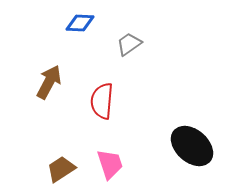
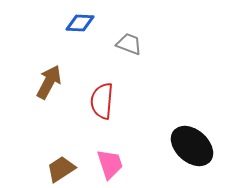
gray trapezoid: rotated 56 degrees clockwise
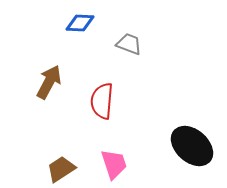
pink trapezoid: moved 4 px right
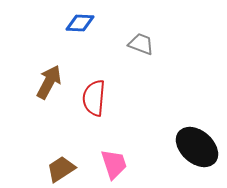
gray trapezoid: moved 12 px right
red semicircle: moved 8 px left, 3 px up
black ellipse: moved 5 px right, 1 px down
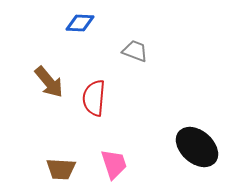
gray trapezoid: moved 6 px left, 7 px down
brown arrow: rotated 112 degrees clockwise
brown trapezoid: rotated 144 degrees counterclockwise
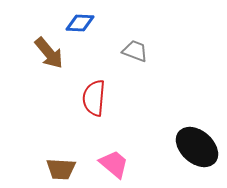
brown arrow: moved 29 px up
pink trapezoid: rotated 32 degrees counterclockwise
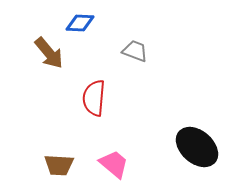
brown trapezoid: moved 2 px left, 4 px up
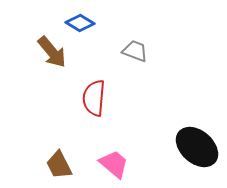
blue diamond: rotated 28 degrees clockwise
brown arrow: moved 3 px right, 1 px up
brown trapezoid: rotated 60 degrees clockwise
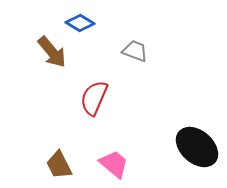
red semicircle: rotated 18 degrees clockwise
